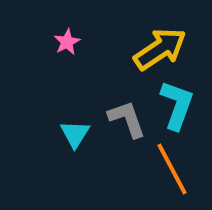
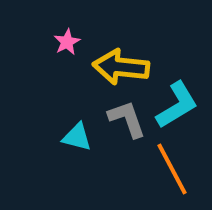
yellow arrow: moved 39 px left, 18 px down; rotated 140 degrees counterclockwise
cyan L-shape: rotated 39 degrees clockwise
cyan triangle: moved 2 px right, 3 px down; rotated 48 degrees counterclockwise
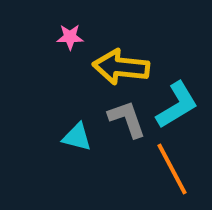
pink star: moved 3 px right, 5 px up; rotated 28 degrees clockwise
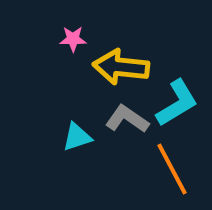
pink star: moved 3 px right, 2 px down
cyan L-shape: moved 2 px up
gray L-shape: rotated 36 degrees counterclockwise
cyan triangle: rotated 32 degrees counterclockwise
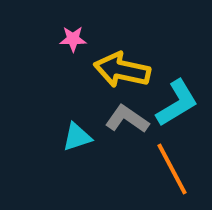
yellow arrow: moved 1 px right, 3 px down; rotated 6 degrees clockwise
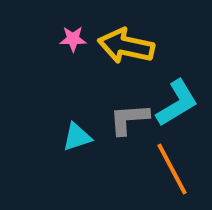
yellow arrow: moved 4 px right, 24 px up
gray L-shape: moved 2 px right; rotated 39 degrees counterclockwise
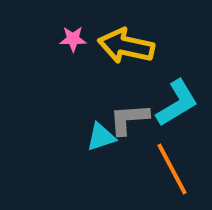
cyan triangle: moved 24 px right
